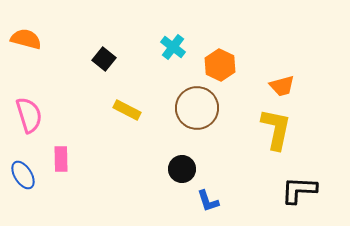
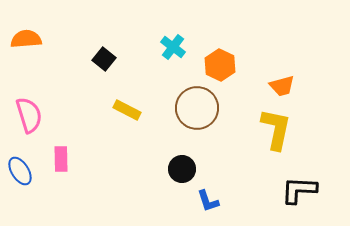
orange semicircle: rotated 20 degrees counterclockwise
blue ellipse: moved 3 px left, 4 px up
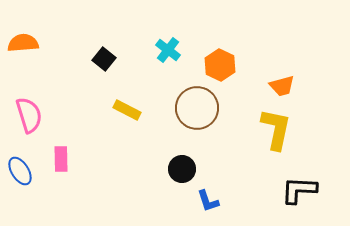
orange semicircle: moved 3 px left, 4 px down
cyan cross: moved 5 px left, 3 px down
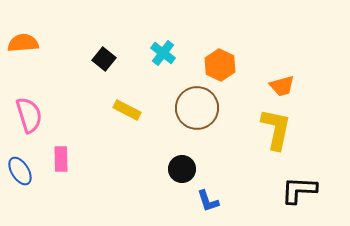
cyan cross: moved 5 px left, 3 px down
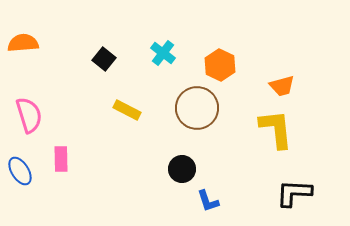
yellow L-shape: rotated 18 degrees counterclockwise
black L-shape: moved 5 px left, 3 px down
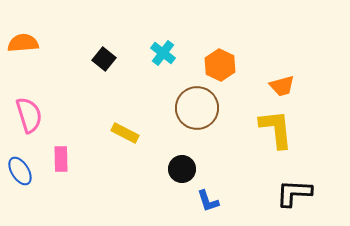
yellow rectangle: moved 2 px left, 23 px down
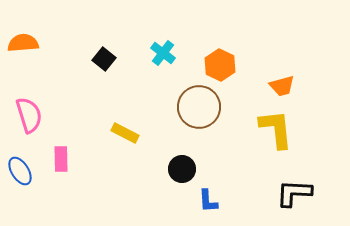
brown circle: moved 2 px right, 1 px up
blue L-shape: rotated 15 degrees clockwise
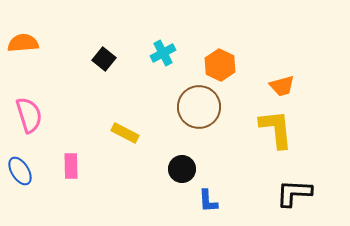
cyan cross: rotated 25 degrees clockwise
pink rectangle: moved 10 px right, 7 px down
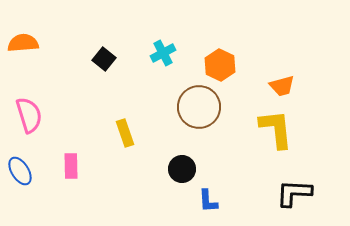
yellow rectangle: rotated 44 degrees clockwise
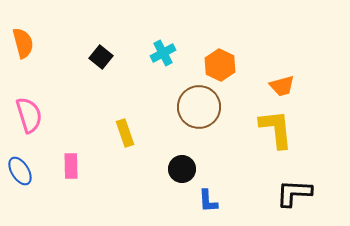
orange semicircle: rotated 80 degrees clockwise
black square: moved 3 px left, 2 px up
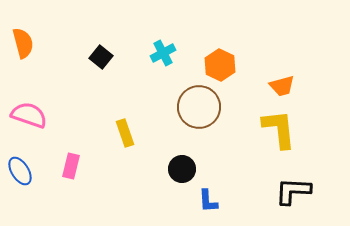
pink semicircle: rotated 54 degrees counterclockwise
yellow L-shape: moved 3 px right
pink rectangle: rotated 15 degrees clockwise
black L-shape: moved 1 px left, 2 px up
